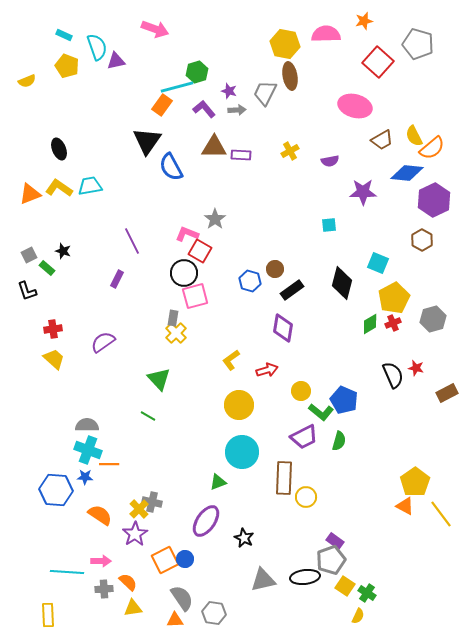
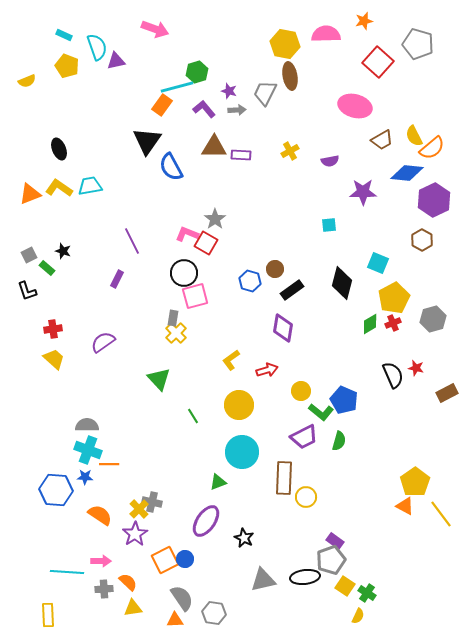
red square at (200, 251): moved 6 px right, 8 px up
green line at (148, 416): moved 45 px right; rotated 28 degrees clockwise
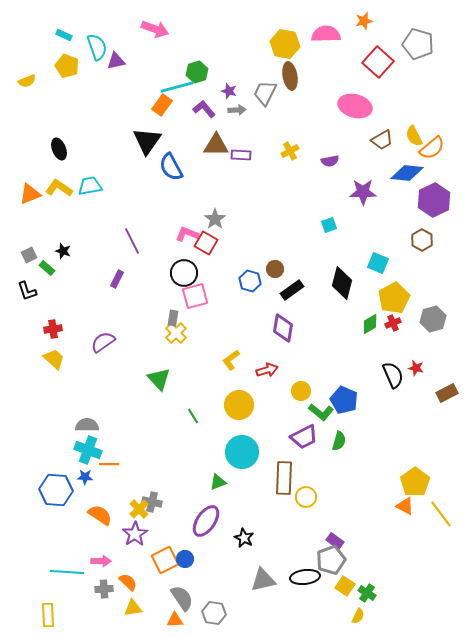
brown triangle at (214, 147): moved 2 px right, 2 px up
cyan square at (329, 225): rotated 14 degrees counterclockwise
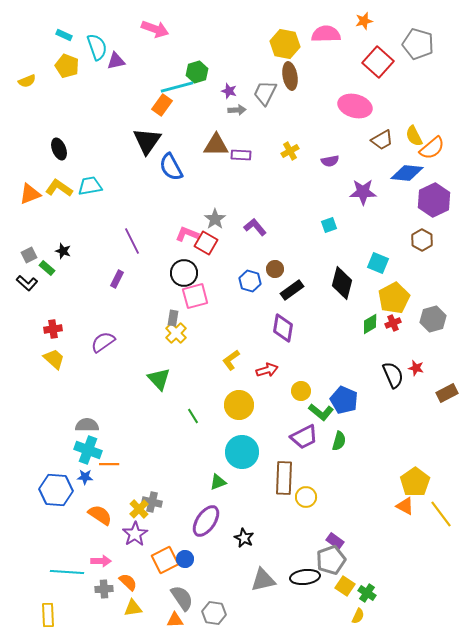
purple L-shape at (204, 109): moved 51 px right, 118 px down
black L-shape at (27, 291): moved 8 px up; rotated 30 degrees counterclockwise
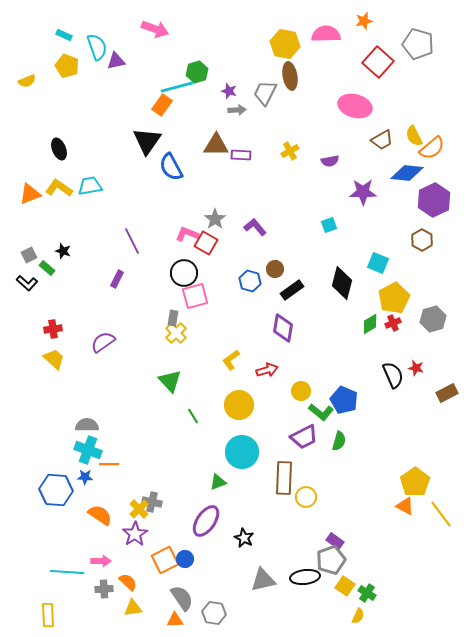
green triangle at (159, 379): moved 11 px right, 2 px down
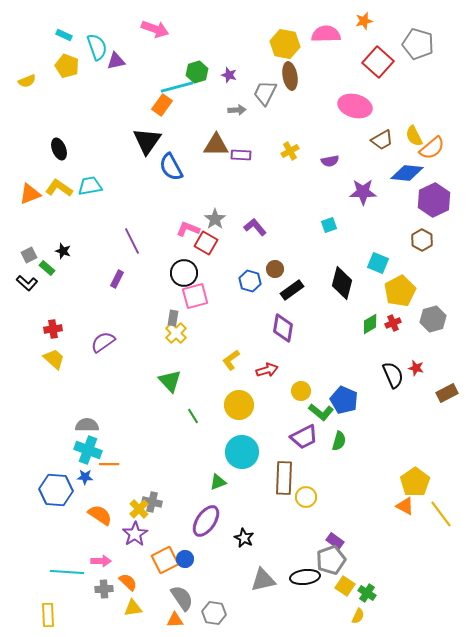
purple star at (229, 91): moved 16 px up
pink L-shape at (187, 234): moved 1 px right, 5 px up
yellow pentagon at (394, 298): moved 6 px right, 7 px up
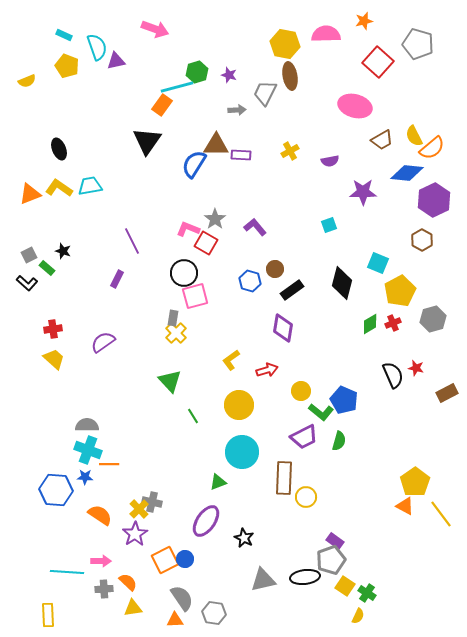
blue semicircle at (171, 167): moved 23 px right, 3 px up; rotated 60 degrees clockwise
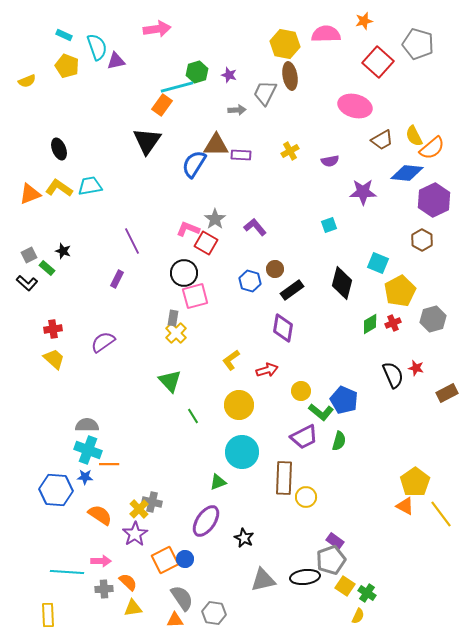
pink arrow at (155, 29): moved 2 px right; rotated 28 degrees counterclockwise
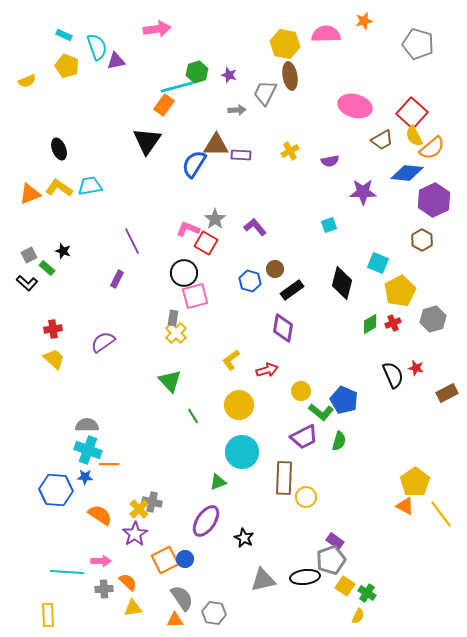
red square at (378, 62): moved 34 px right, 51 px down
orange rectangle at (162, 105): moved 2 px right
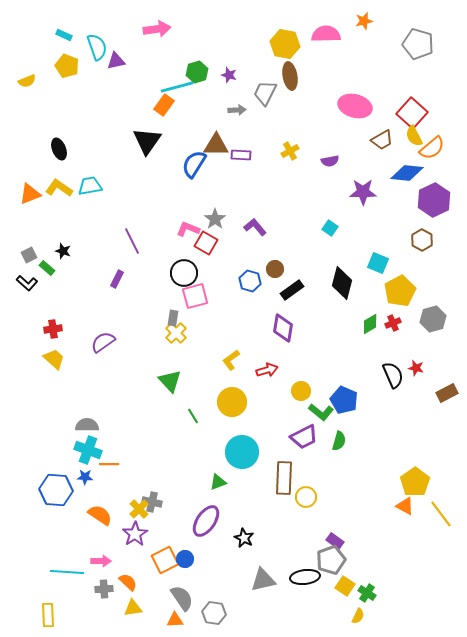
cyan square at (329, 225): moved 1 px right, 3 px down; rotated 35 degrees counterclockwise
yellow circle at (239, 405): moved 7 px left, 3 px up
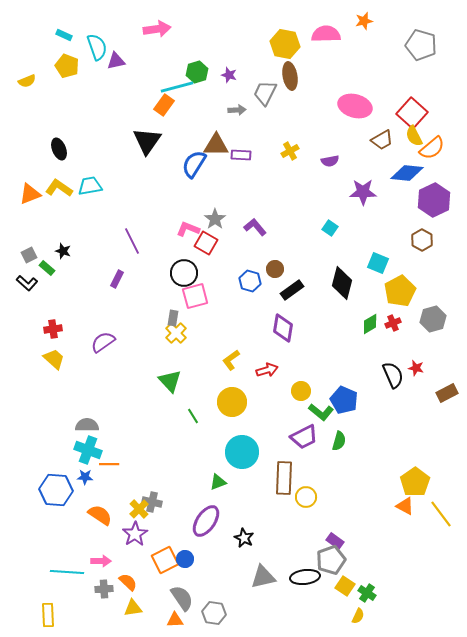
gray pentagon at (418, 44): moved 3 px right, 1 px down
gray triangle at (263, 580): moved 3 px up
